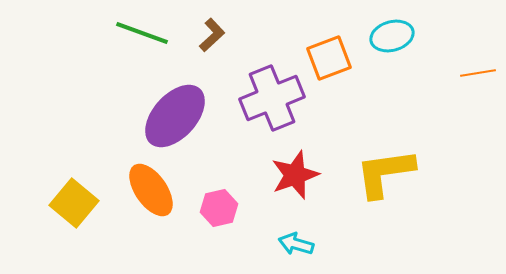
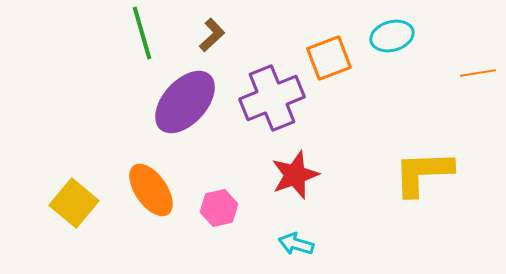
green line: rotated 54 degrees clockwise
purple ellipse: moved 10 px right, 14 px up
yellow L-shape: moved 38 px right; rotated 6 degrees clockwise
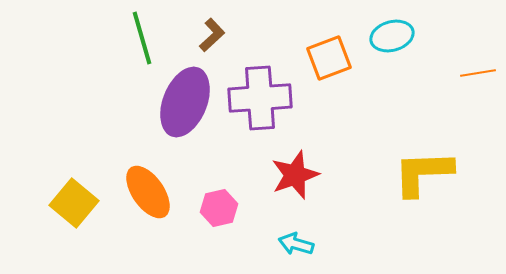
green line: moved 5 px down
purple cross: moved 12 px left; rotated 18 degrees clockwise
purple ellipse: rotated 20 degrees counterclockwise
orange ellipse: moved 3 px left, 2 px down
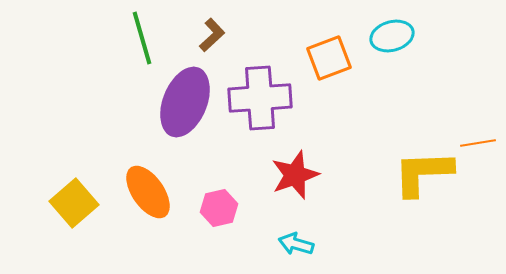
orange line: moved 70 px down
yellow square: rotated 9 degrees clockwise
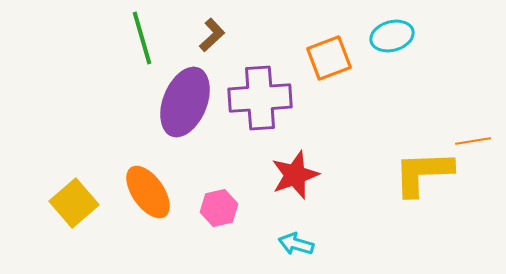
orange line: moved 5 px left, 2 px up
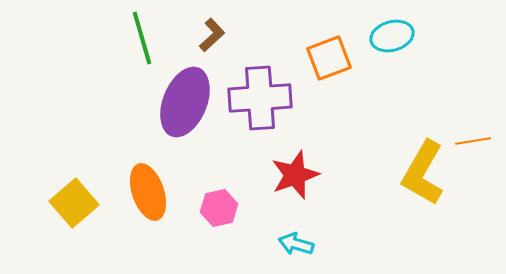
yellow L-shape: rotated 58 degrees counterclockwise
orange ellipse: rotated 16 degrees clockwise
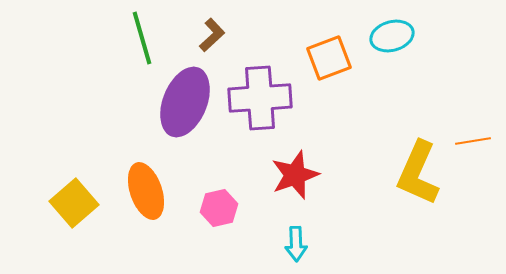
yellow L-shape: moved 5 px left; rotated 6 degrees counterclockwise
orange ellipse: moved 2 px left, 1 px up
cyan arrow: rotated 108 degrees counterclockwise
